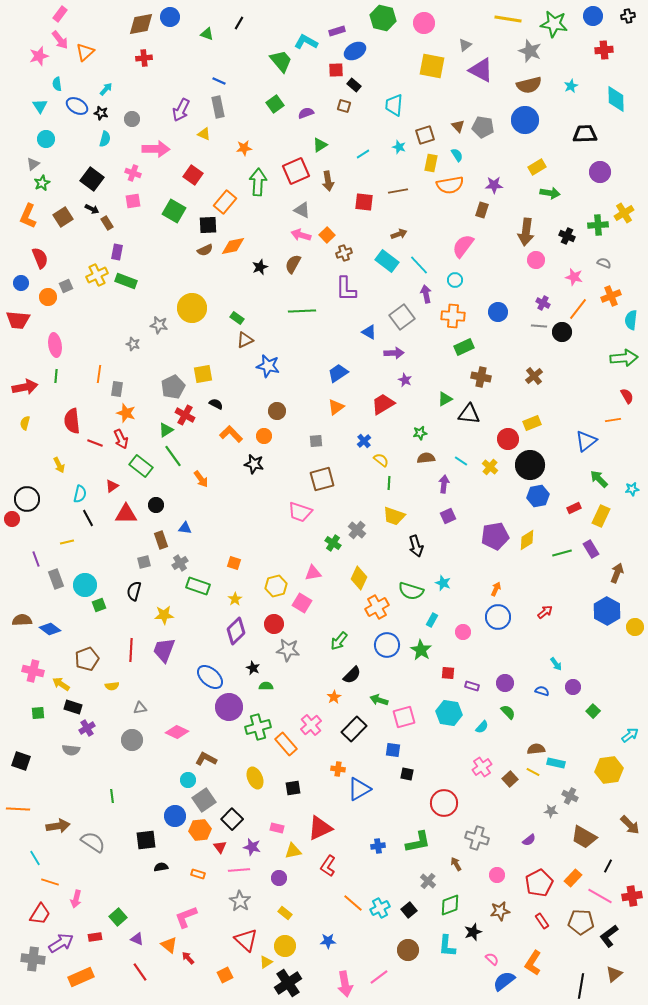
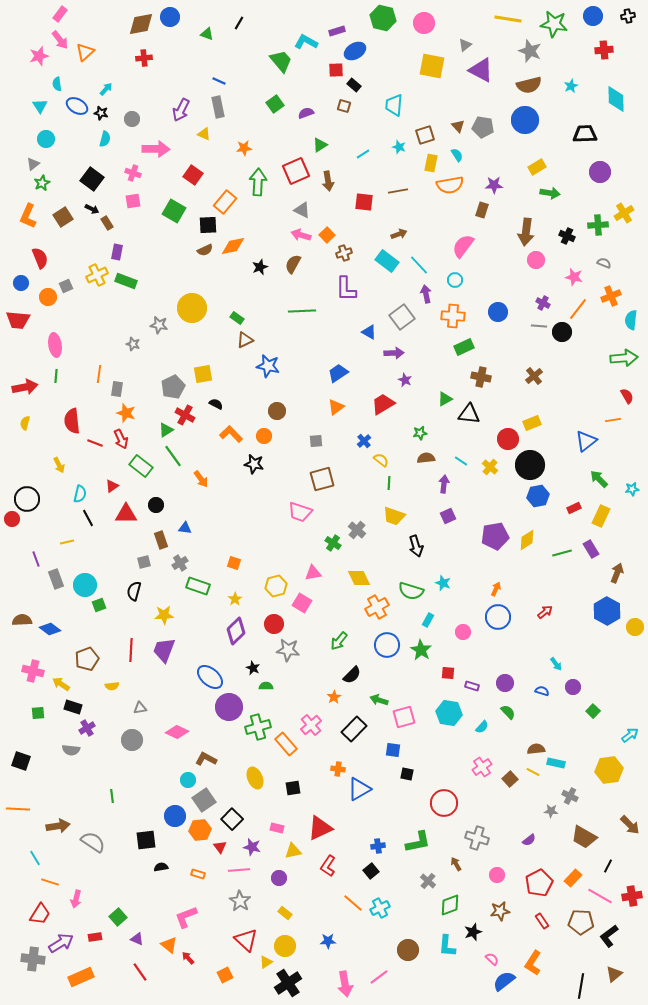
yellow diamond at (359, 578): rotated 50 degrees counterclockwise
cyan rectangle at (432, 620): moved 4 px left
black square at (409, 910): moved 38 px left, 39 px up
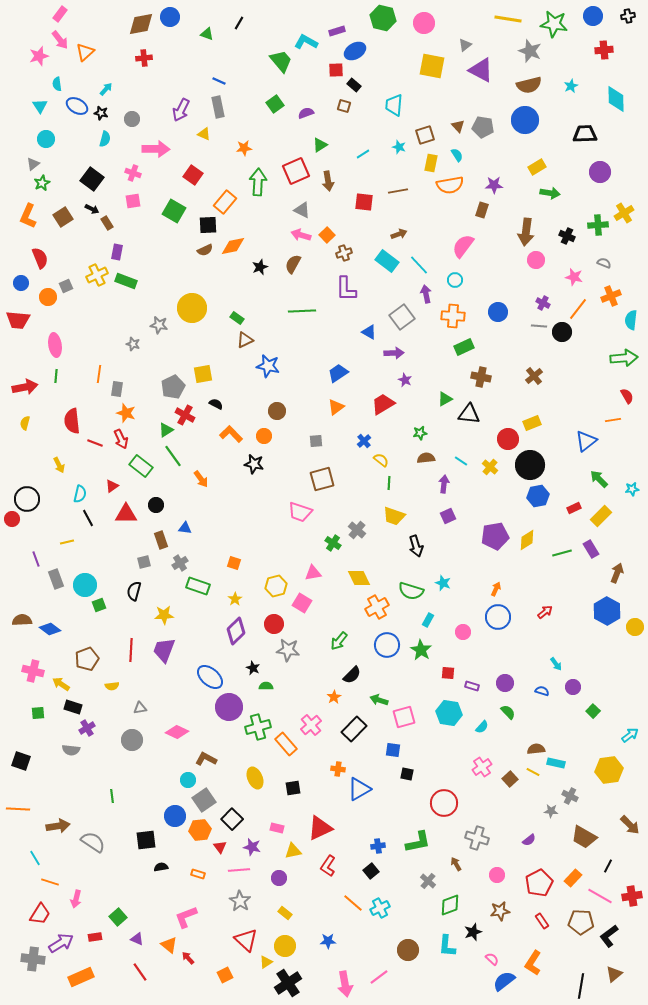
yellow rectangle at (601, 516): rotated 20 degrees clockwise
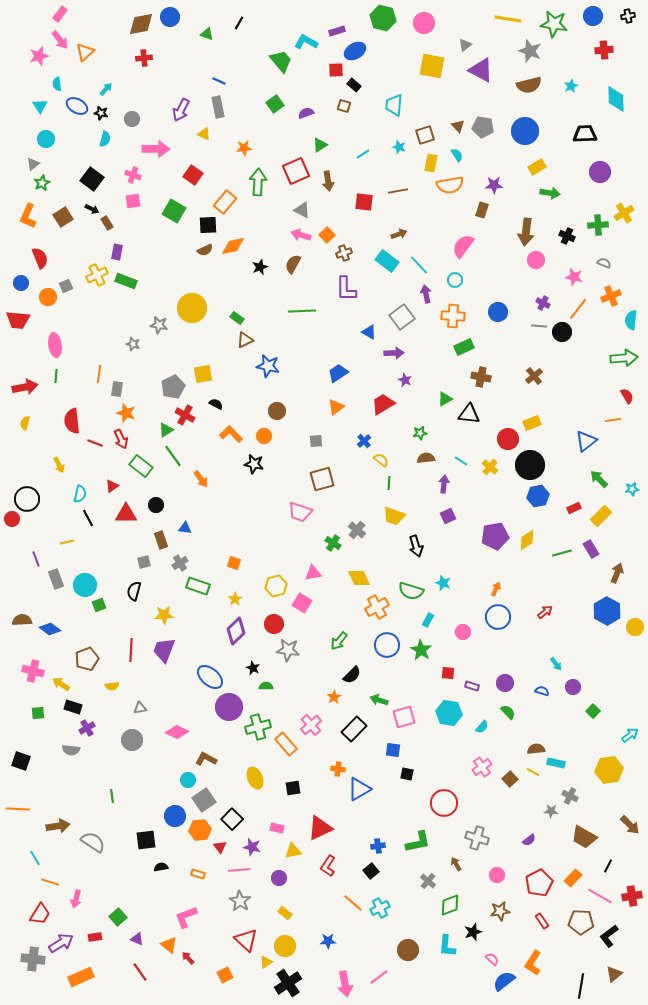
blue circle at (525, 120): moved 11 px down
pink cross at (133, 173): moved 2 px down
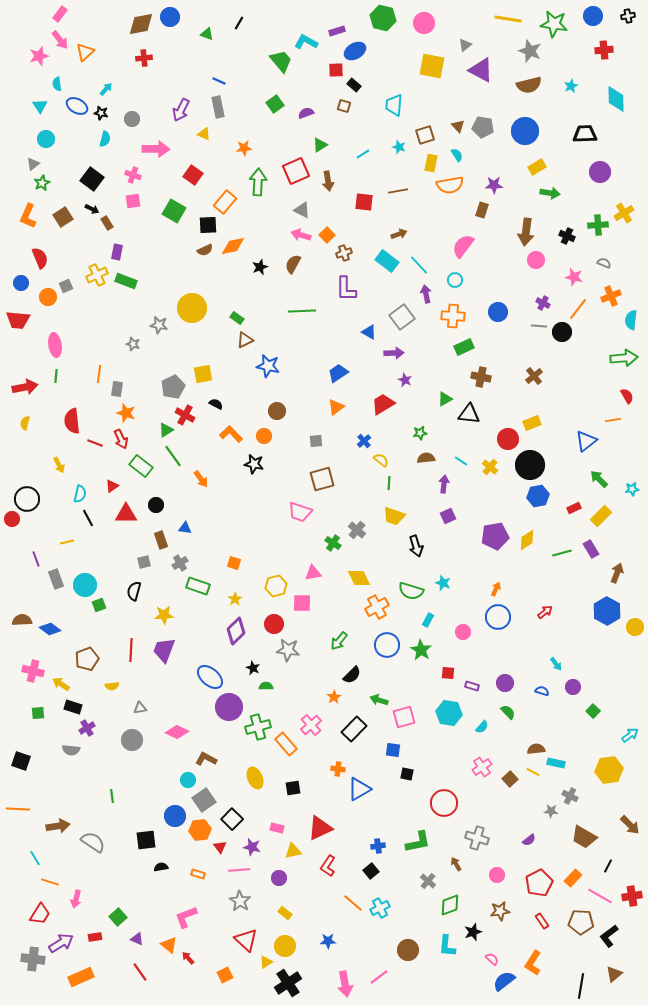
pink square at (302, 603): rotated 30 degrees counterclockwise
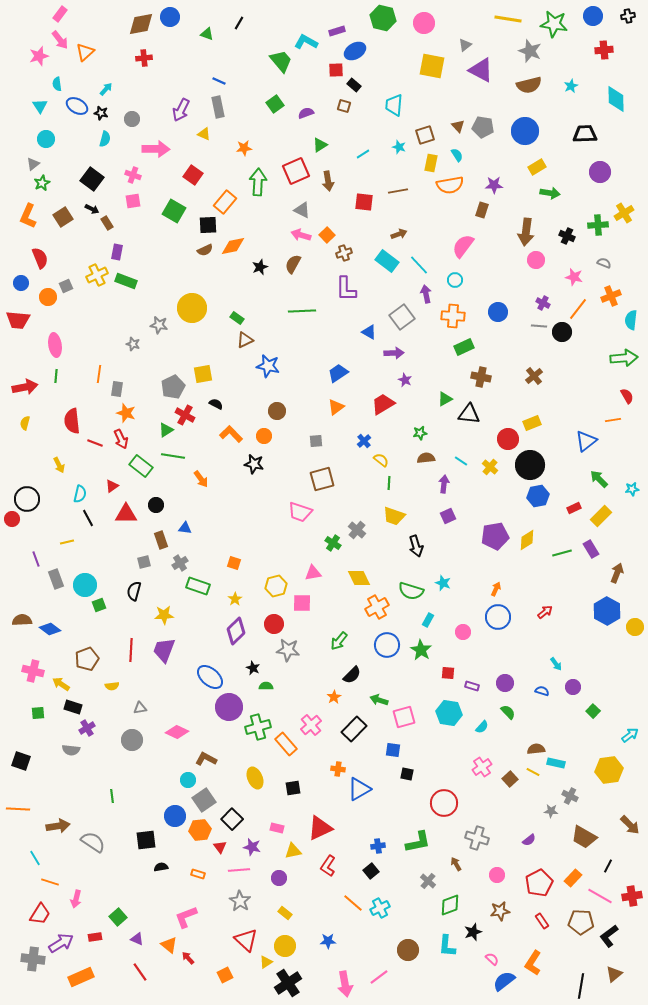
green line at (173, 456): rotated 45 degrees counterclockwise
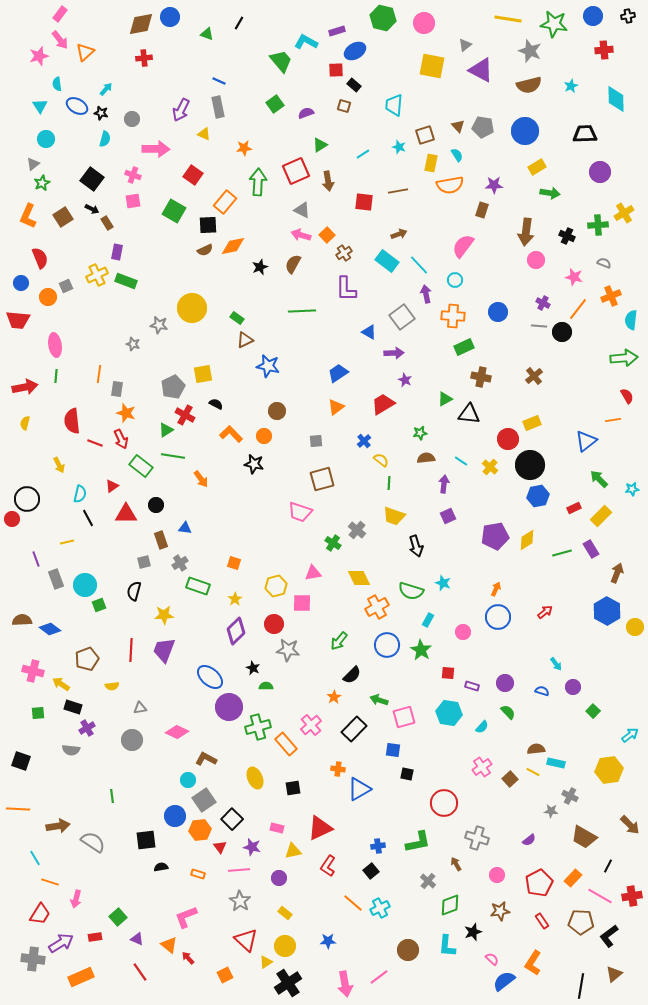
brown cross at (344, 253): rotated 14 degrees counterclockwise
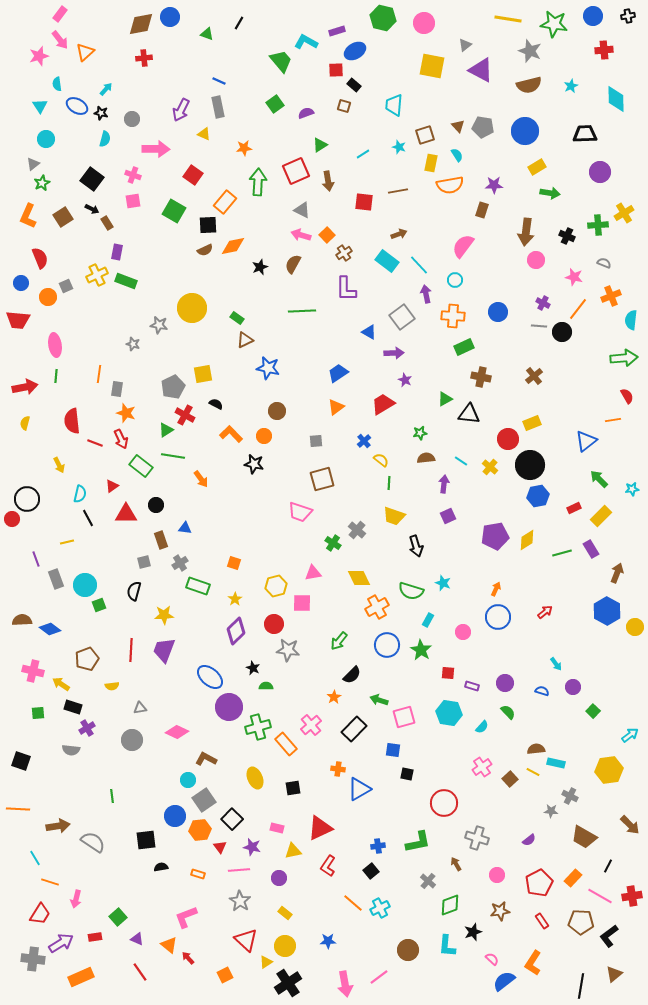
blue star at (268, 366): moved 2 px down
